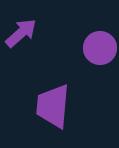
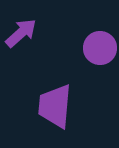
purple trapezoid: moved 2 px right
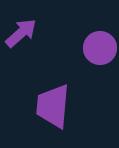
purple trapezoid: moved 2 px left
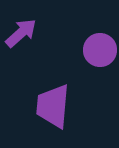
purple circle: moved 2 px down
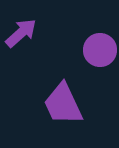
purple trapezoid: moved 10 px right, 2 px up; rotated 30 degrees counterclockwise
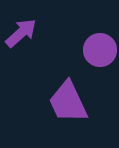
purple trapezoid: moved 5 px right, 2 px up
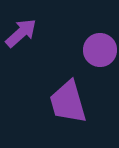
purple trapezoid: rotated 9 degrees clockwise
